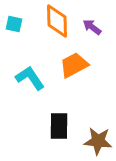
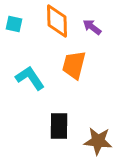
orange trapezoid: rotated 48 degrees counterclockwise
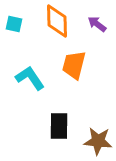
purple arrow: moved 5 px right, 3 px up
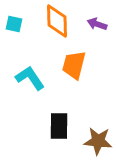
purple arrow: rotated 18 degrees counterclockwise
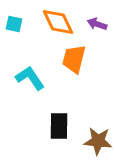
orange diamond: moved 1 px right, 1 px down; rotated 24 degrees counterclockwise
orange trapezoid: moved 6 px up
